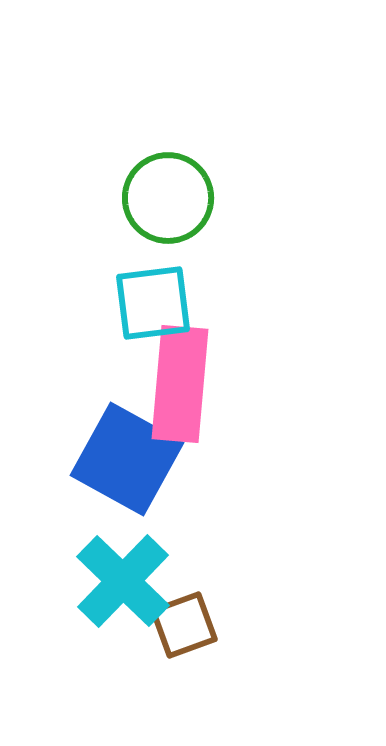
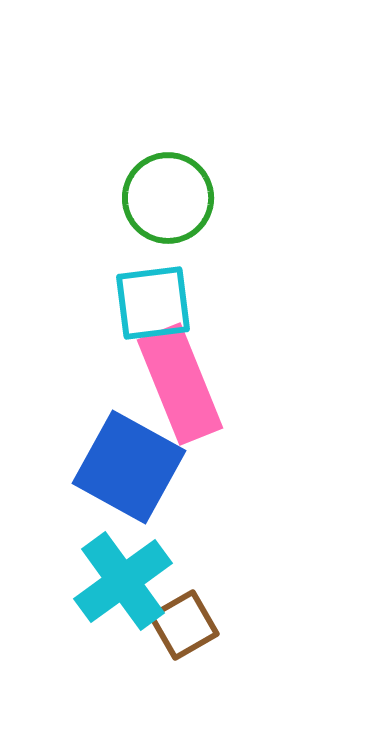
pink rectangle: rotated 27 degrees counterclockwise
blue square: moved 2 px right, 8 px down
cyan cross: rotated 10 degrees clockwise
brown square: rotated 10 degrees counterclockwise
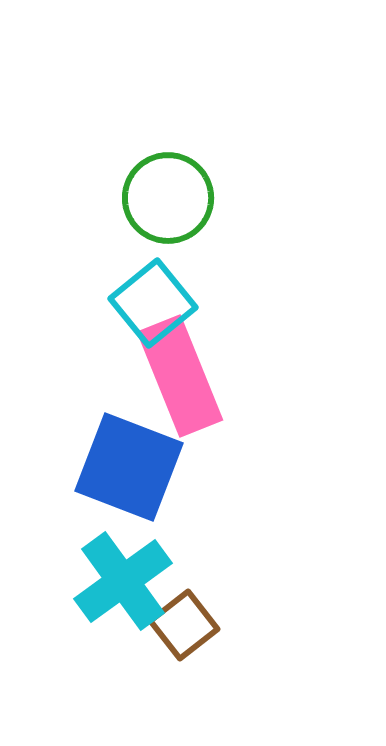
cyan square: rotated 32 degrees counterclockwise
pink rectangle: moved 8 px up
blue square: rotated 8 degrees counterclockwise
brown square: rotated 8 degrees counterclockwise
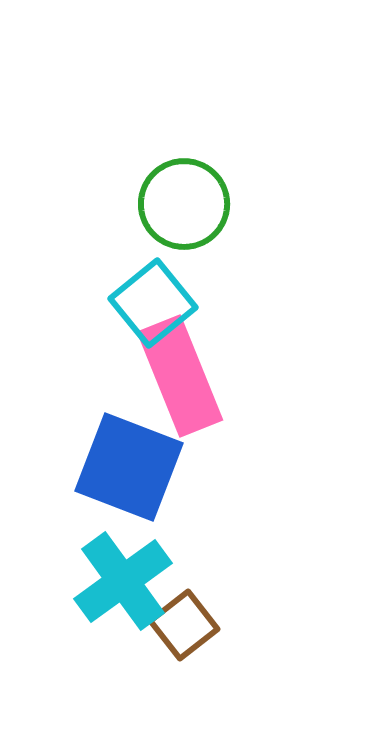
green circle: moved 16 px right, 6 px down
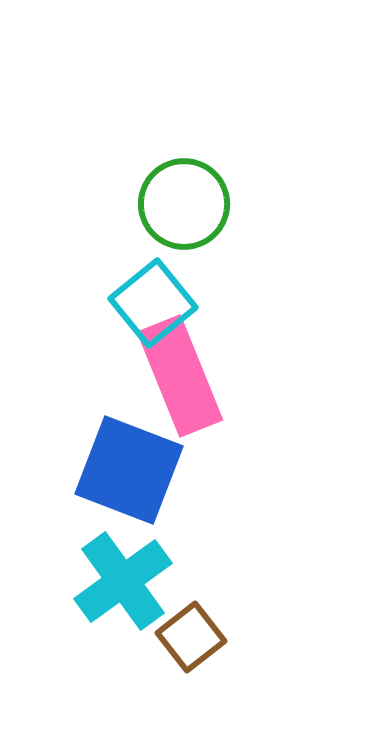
blue square: moved 3 px down
brown square: moved 7 px right, 12 px down
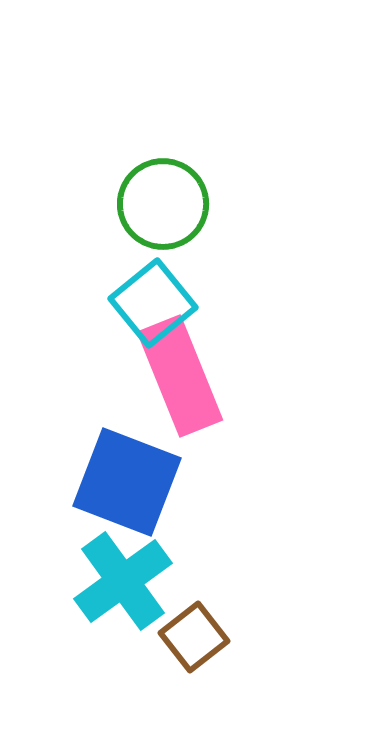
green circle: moved 21 px left
blue square: moved 2 px left, 12 px down
brown square: moved 3 px right
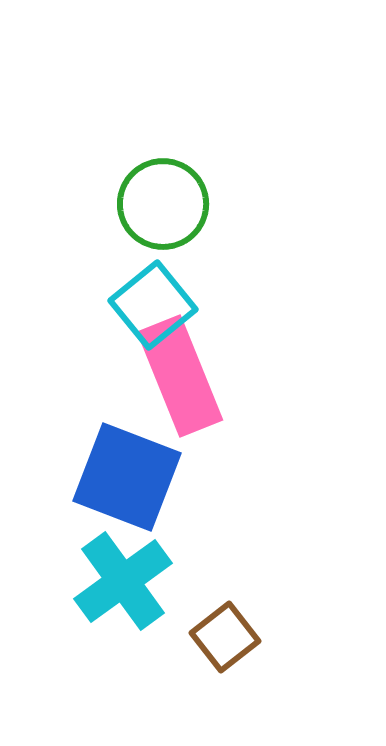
cyan square: moved 2 px down
blue square: moved 5 px up
brown square: moved 31 px right
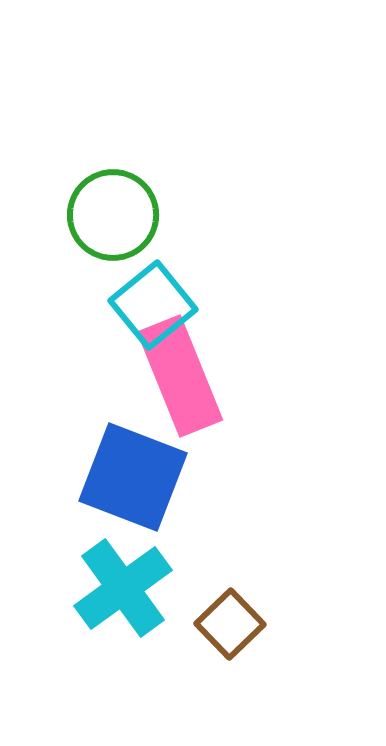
green circle: moved 50 px left, 11 px down
blue square: moved 6 px right
cyan cross: moved 7 px down
brown square: moved 5 px right, 13 px up; rotated 6 degrees counterclockwise
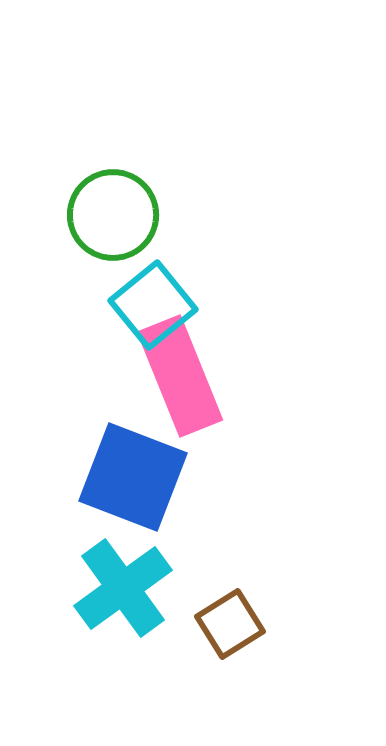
brown square: rotated 12 degrees clockwise
